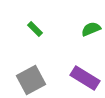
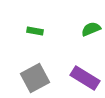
green rectangle: moved 2 px down; rotated 35 degrees counterclockwise
gray square: moved 4 px right, 2 px up
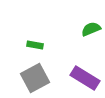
green rectangle: moved 14 px down
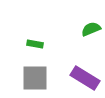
green rectangle: moved 1 px up
gray square: rotated 28 degrees clockwise
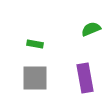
purple rectangle: rotated 48 degrees clockwise
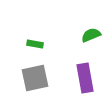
green semicircle: moved 6 px down
gray square: rotated 12 degrees counterclockwise
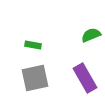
green rectangle: moved 2 px left, 1 px down
purple rectangle: rotated 20 degrees counterclockwise
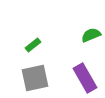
green rectangle: rotated 49 degrees counterclockwise
